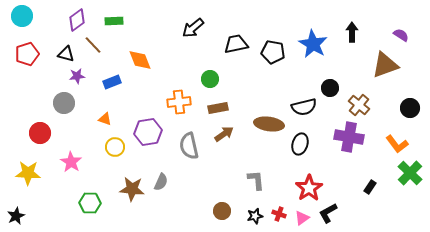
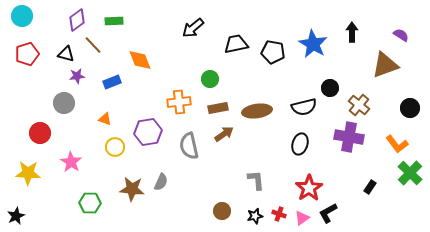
brown ellipse at (269, 124): moved 12 px left, 13 px up; rotated 16 degrees counterclockwise
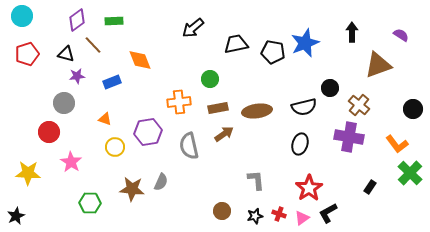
blue star at (313, 44): moved 8 px left, 1 px up; rotated 20 degrees clockwise
brown triangle at (385, 65): moved 7 px left
black circle at (410, 108): moved 3 px right, 1 px down
red circle at (40, 133): moved 9 px right, 1 px up
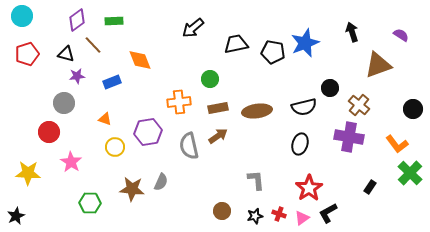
black arrow at (352, 32): rotated 18 degrees counterclockwise
brown arrow at (224, 134): moved 6 px left, 2 px down
